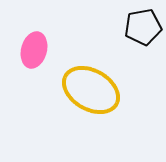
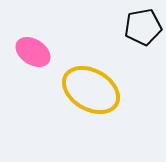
pink ellipse: moved 1 px left, 2 px down; rotated 72 degrees counterclockwise
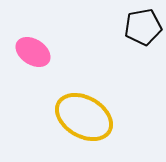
yellow ellipse: moved 7 px left, 27 px down
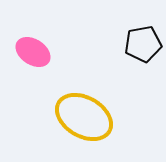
black pentagon: moved 17 px down
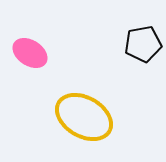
pink ellipse: moved 3 px left, 1 px down
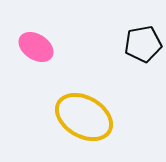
pink ellipse: moved 6 px right, 6 px up
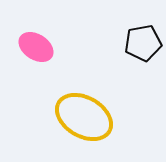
black pentagon: moved 1 px up
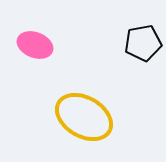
pink ellipse: moved 1 px left, 2 px up; rotated 12 degrees counterclockwise
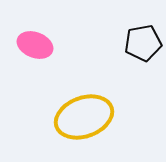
yellow ellipse: rotated 50 degrees counterclockwise
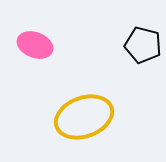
black pentagon: moved 2 px down; rotated 24 degrees clockwise
